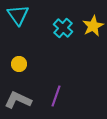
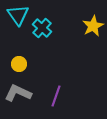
cyan cross: moved 21 px left
gray L-shape: moved 7 px up
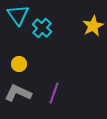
purple line: moved 2 px left, 3 px up
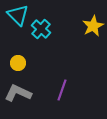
cyan triangle: rotated 10 degrees counterclockwise
cyan cross: moved 1 px left, 1 px down
yellow circle: moved 1 px left, 1 px up
purple line: moved 8 px right, 3 px up
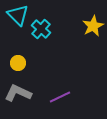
purple line: moved 2 px left, 7 px down; rotated 45 degrees clockwise
